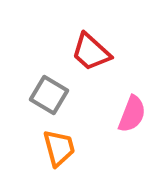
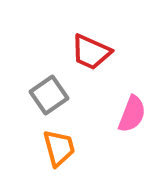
red trapezoid: rotated 18 degrees counterclockwise
gray square: rotated 24 degrees clockwise
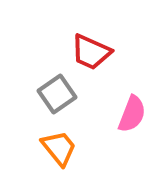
gray square: moved 8 px right, 1 px up
orange trapezoid: rotated 24 degrees counterclockwise
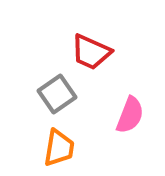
pink semicircle: moved 2 px left, 1 px down
orange trapezoid: rotated 48 degrees clockwise
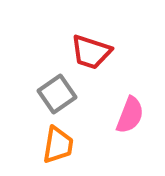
red trapezoid: rotated 6 degrees counterclockwise
orange trapezoid: moved 1 px left, 3 px up
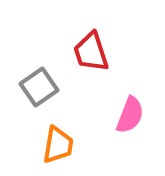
red trapezoid: rotated 54 degrees clockwise
gray square: moved 18 px left, 7 px up
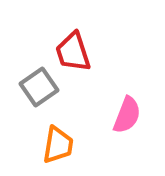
red trapezoid: moved 18 px left
pink semicircle: moved 3 px left
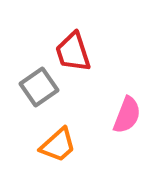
orange trapezoid: rotated 39 degrees clockwise
